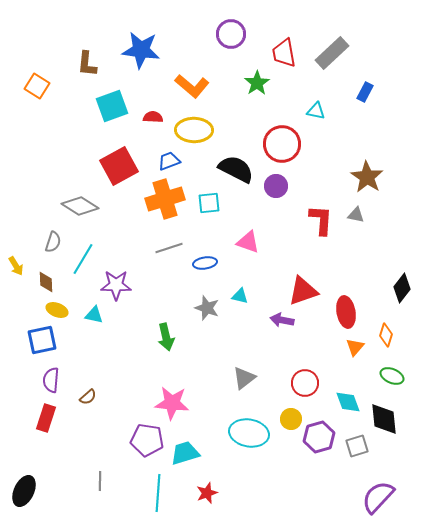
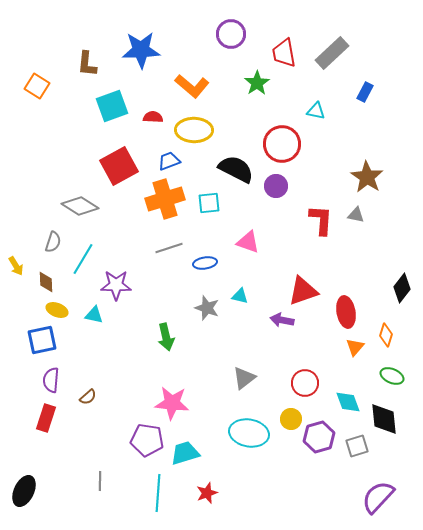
blue star at (141, 50): rotated 9 degrees counterclockwise
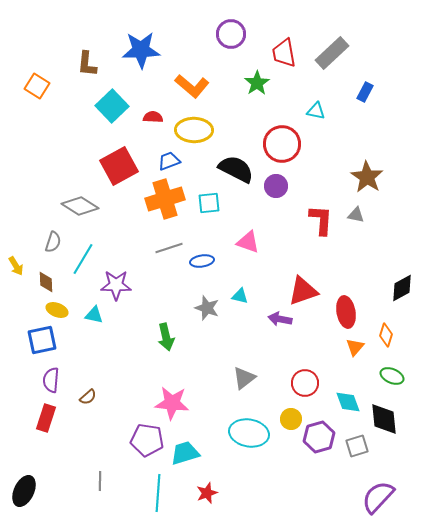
cyan square at (112, 106): rotated 24 degrees counterclockwise
blue ellipse at (205, 263): moved 3 px left, 2 px up
black diamond at (402, 288): rotated 24 degrees clockwise
purple arrow at (282, 320): moved 2 px left, 1 px up
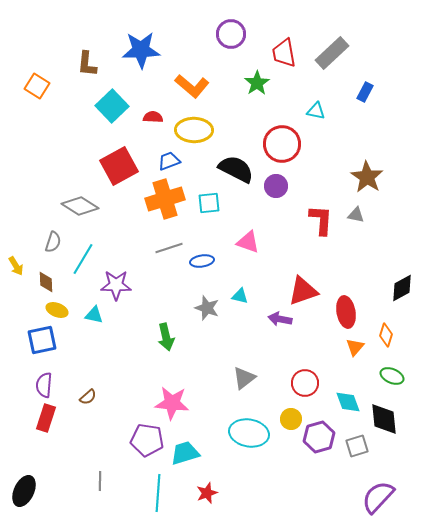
purple semicircle at (51, 380): moved 7 px left, 5 px down
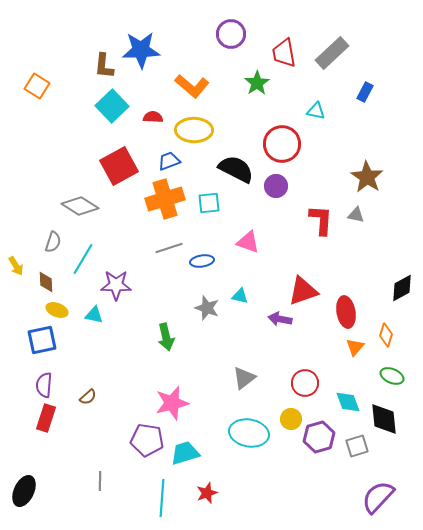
brown L-shape at (87, 64): moved 17 px right, 2 px down
pink star at (172, 403): rotated 20 degrees counterclockwise
cyan line at (158, 493): moved 4 px right, 5 px down
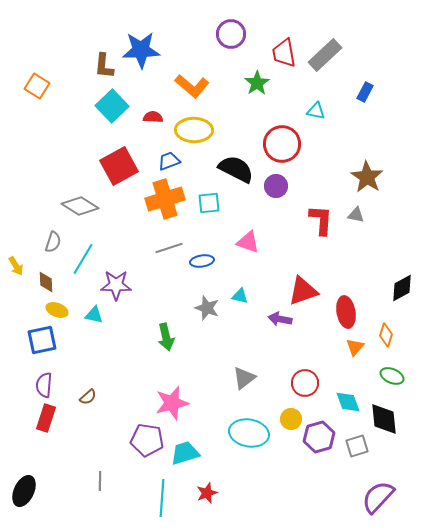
gray rectangle at (332, 53): moved 7 px left, 2 px down
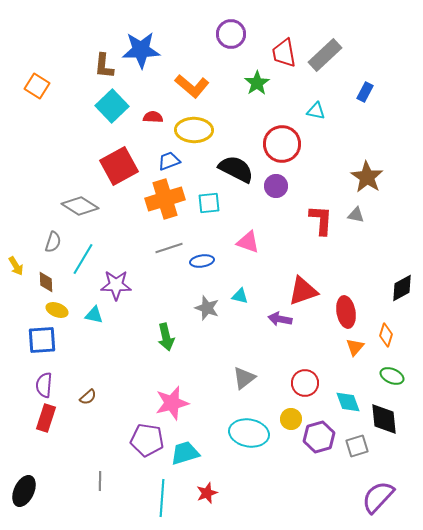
blue square at (42, 340): rotated 8 degrees clockwise
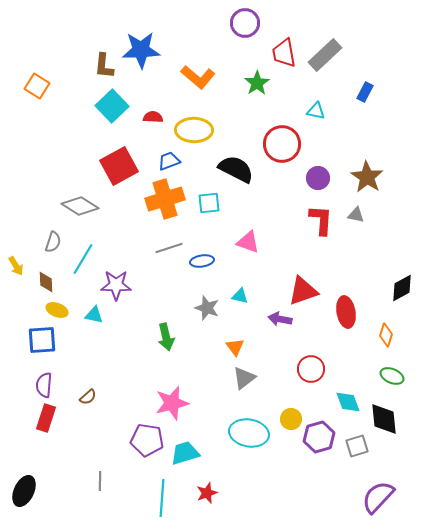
purple circle at (231, 34): moved 14 px right, 11 px up
orange L-shape at (192, 86): moved 6 px right, 9 px up
purple circle at (276, 186): moved 42 px right, 8 px up
orange triangle at (355, 347): moved 120 px left; rotated 18 degrees counterclockwise
red circle at (305, 383): moved 6 px right, 14 px up
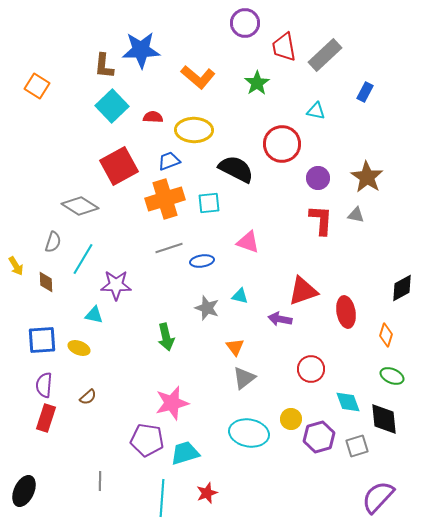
red trapezoid at (284, 53): moved 6 px up
yellow ellipse at (57, 310): moved 22 px right, 38 px down
